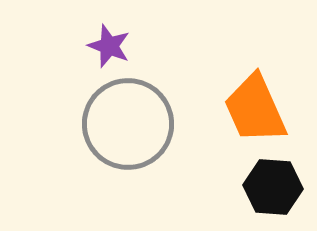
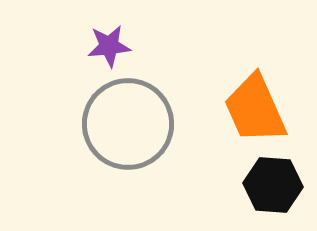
purple star: rotated 27 degrees counterclockwise
black hexagon: moved 2 px up
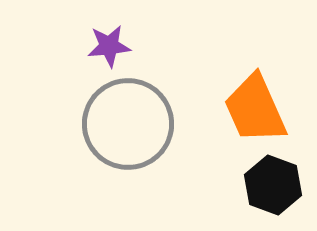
black hexagon: rotated 16 degrees clockwise
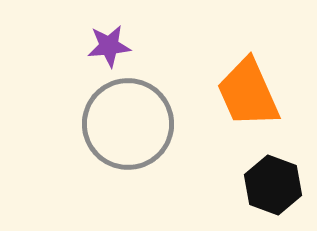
orange trapezoid: moved 7 px left, 16 px up
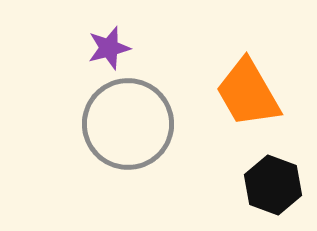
purple star: moved 2 px down; rotated 9 degrees counterclockwise
orange trapezoid: rotated 6 degrees counterclockwise
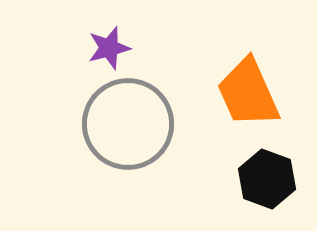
orange trapezoid: rotated 6 degrees clockwise
black hexagon: moved 6 px left, 6 px up
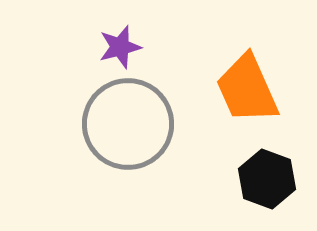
purple star: moved 11 px right, 1 px up
orange trapezoid: moved 1 px left, 4 px up
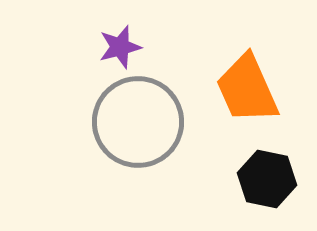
gray circle: moved 10 px right, 2 px up
black hexagon: rotated 8 degrees counterclockwise
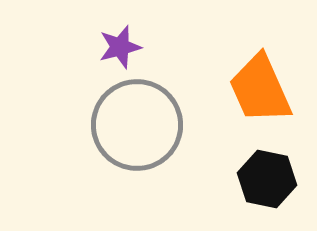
orange trapezoid: moved 13 px right
gray circle: moved 1 px left, 3 px down
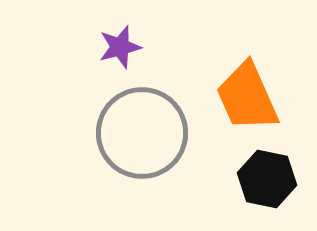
orange trapezoid: moved 13 px left, 8 px down
gray circle: moved 5 px right, 8 px down
